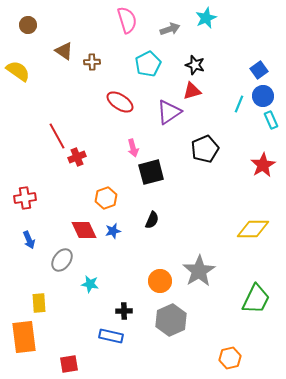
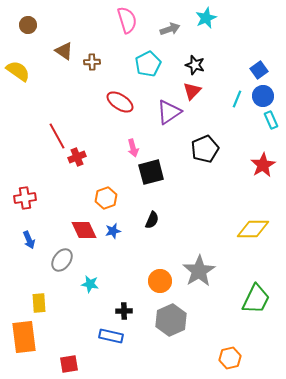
red triangle at (192, 91): rotated 30 degrees counterclockwise
cyan line at (239, 104): moved 2 px left, 5 px up
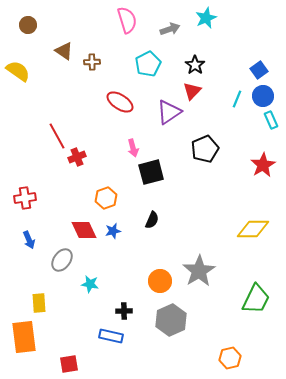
black star at (195, 65): rotated 18 degrees clockwise
